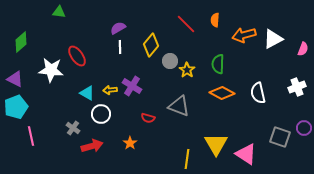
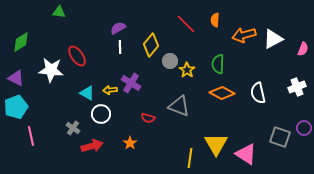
green diamond: rotated 10 degrees clockwise
purple triangle: moved 1 px right, 1 px up
purple cross: moved 1 px left, 3 px up
yellow line: moved 3 px right, 1 px up
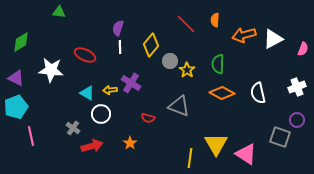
purple semicircle: rotated 42 degrees counterclockwise
red ellipse: moved 8 px right, 1 px up; rotated 30 degrees counterclockwise
purple circle: moved 7 px left, 8 px up
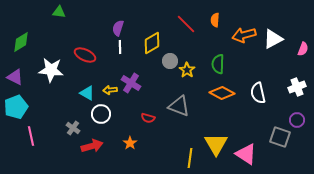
yellow diamond: moved 1 px right, 2 px up; rotated 20 degrees clockwise
purple triangle: moved 1 px left, 1 px up
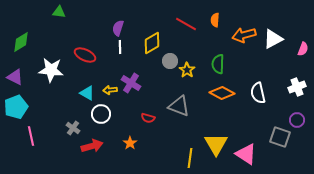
red line: rotated 15 degrees counterclockwise
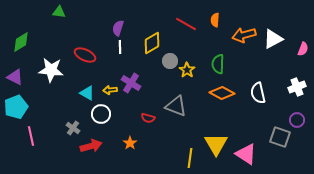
gray triangle: moved 3 px left
red arrow: moved 1 px left
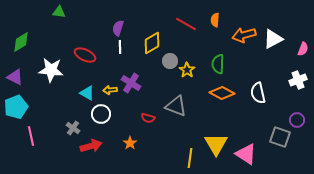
white cross: moved 1 px right, 7 px up
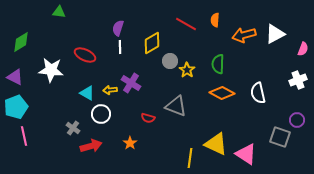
white triangle: moved 2 px right, 5 px up
pink line: moved 7 px left
yellow triangle: rotated 35 degrees counterclockwise
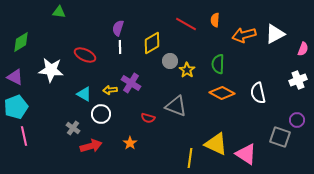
cyan triangle: moved 3 px left, 1 px down
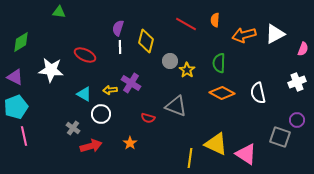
yellow diamond: moved 6 px left, 2 px up; rotated 45 degrees counterclockwise
green semicircle: moved 1 px right, 1 px up
white cross: moved 1 px left, 2 px down
